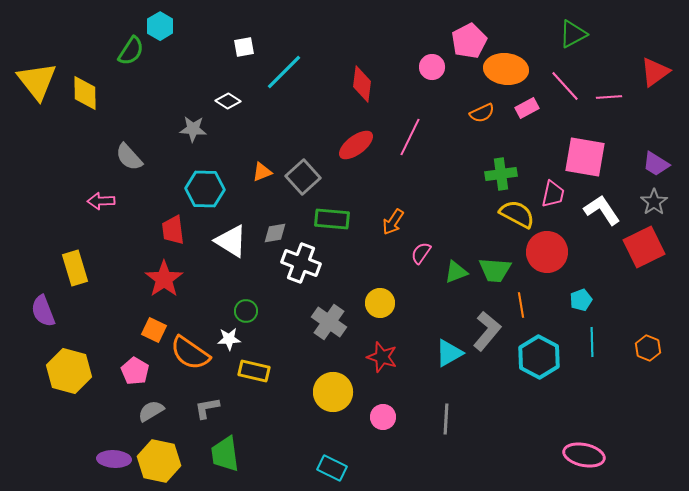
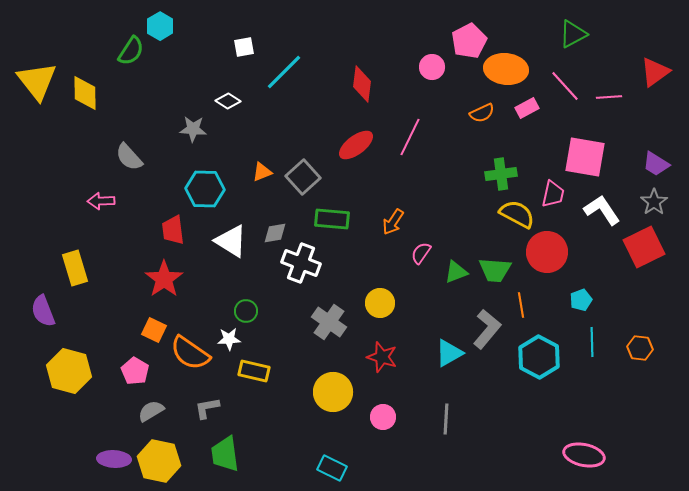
gray L-shape at (487, 331): moved 2 px up
orange hexagon at (648, 348): moved 8 px left; rotated 15 degrees counterclockwise
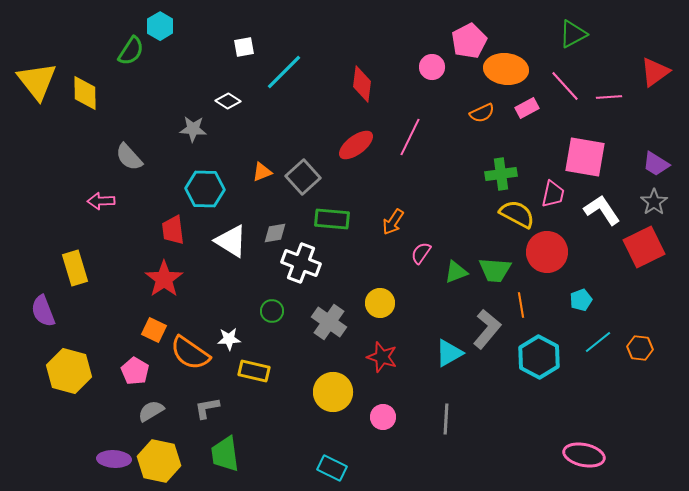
green circle at (246, 311): moved 26 px right
cyan line at (592, 342): moved 6 px right; rotated 52 degrees clockwise
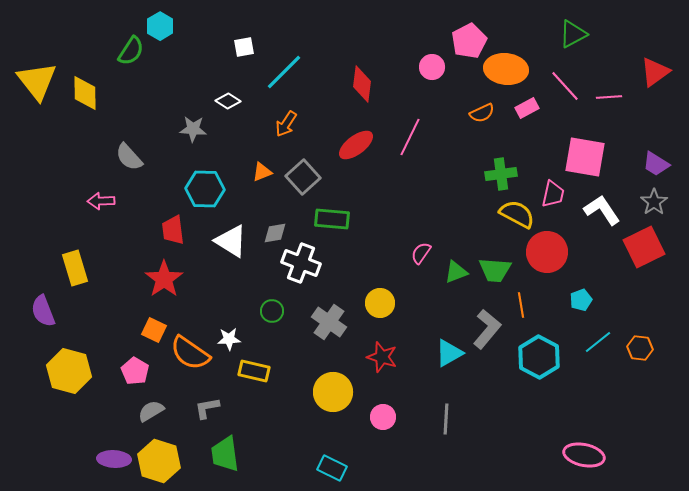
orange arrow at (393, 222): moved 107 px left, 98 px up
yellow hexagon at (159, 461): rotated 6 degrees clockwise
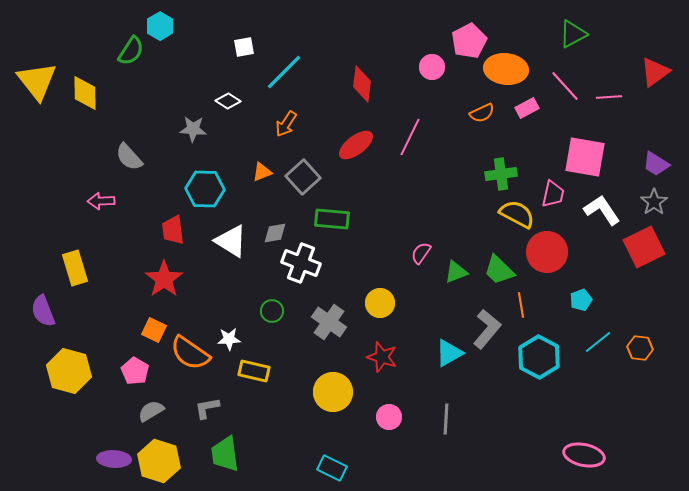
green trapezoid at (495, 270): moved 4 px right; rotated 40 degrees clockwise
pink circle at (383, 417): moved 6 px right
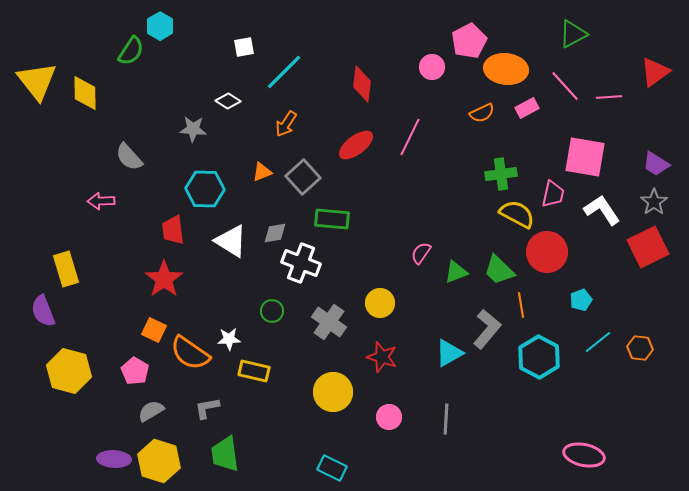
red square at (644, 247): moved 4 px right
yellow rectangle at (75, 268): moved 9 px left, 1 px down
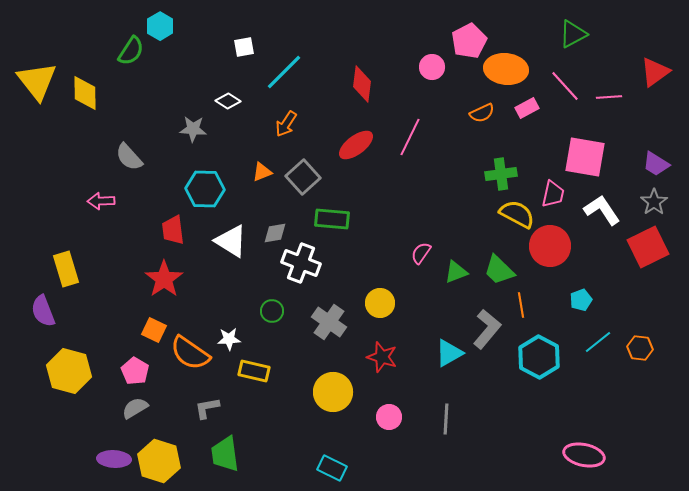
red circle at (547, 252): moved 3 px right, 6 px up
gray semicircle at (151, 411): moved 16 px left, 3 px up
